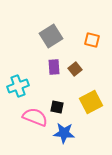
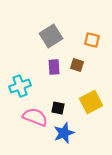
brown square: moved 2 px right, 4 px up; rotated 32 degrees counterclockwise
cyan cross: moved 2 px right
black square: moved 1 px right, 1 px down
blue star: rotated 25 degrees counterclockwise
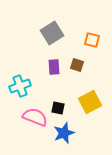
gray square: moved 1 px right, 3 px up
yellow square: moved 1 px left
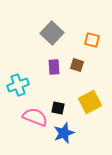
gray square: rotated 15 degrees counterclockwise
cyan cross: moved 2 px left, 1 px up
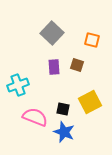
black square: moved 5 px right, 1 px down
blue star: moved 1 px up; rotated 30 degrees counterclockwise
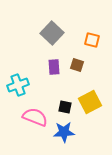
black square: moved 2 px right, 2 px up
blue star: rotated 25 degrees counterclockwise
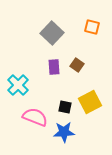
orange square: moved 13 px up
brown square: rotated 16 degrees clockwise
cyan cross: rotated 25 degrees counterclockwise
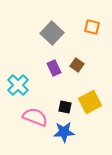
purple rectangle: moved 1 px down; rotated 21 degrees counterclockwise
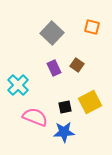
black square: rotated 24 degrees counterclockwise
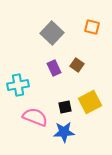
cyan cross: rotated 35 degrees clockwise
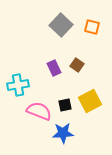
gray square: moved 9 px right, 8 px up
yellow square: moved 1 px up
black square: moved 2 px up
pink semicircle: moved 4 px right, 6 px up
blue star: moved 1 px left, 1 px down
